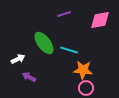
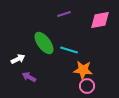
pink circle: moved 1 px right, 2 px up
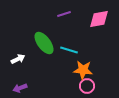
pink diamond: moved 1 px left, 1 px up
purple arrow: moved 9 px left, 11 px down; rotated 48 degrees counterclockwise
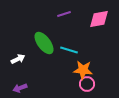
pink circle: moved 2 px up
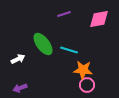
green ellipse: moved 1 px left, 1 px down
pink circle: moved 1 px down
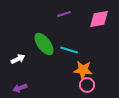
green ellipse: moved 1 px right
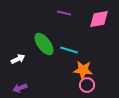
purple line: moved 1 px up; rotated 32 degrees clockwise
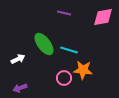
pink diamond: moved 4 px right, 2 px up
pink circle: moved 23 px left, 7 px up
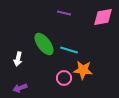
white arrow: rotated 128 degrees clockwise
